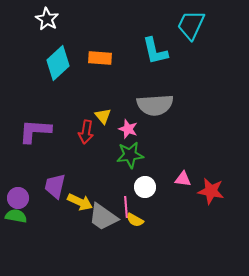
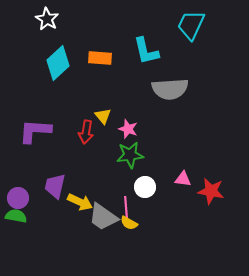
cyan L-shape: moved 9 px left
gray semicircle: moved 15 px right, 16 px up
yellow semicircle: moved 6 px left, 3 px down
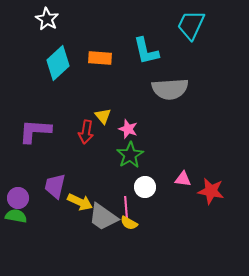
green star: rotated 24 degrees counterclockwise
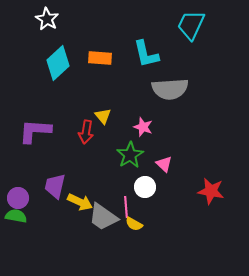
cyan L-shape: moved 3 px down
pink star: moved 15 px right, 2 px up
pink triangle: moved 19 px left, 15 px up; rotated 36 degrees clockwise
yellow semicircle: moved 5 px right, 1 px down
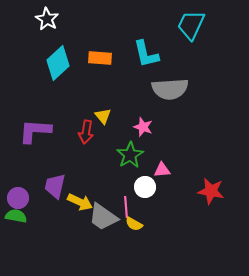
pink triangle: moved 2 px left, 6 px down; rotated 48 degrees counterclockwise
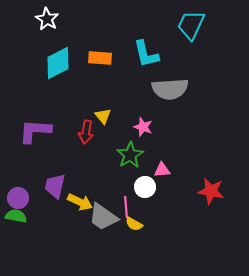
cyan diamond: rotated 16 degrees clockwise
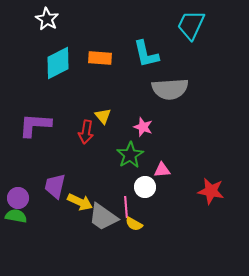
purple L-shape: moved 6 px up
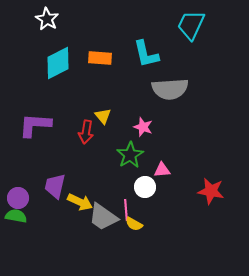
pink line: moved 3 px down
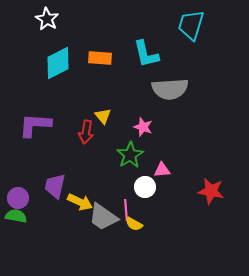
cyan trapezoid: rotated 8 degrees counterclockwise
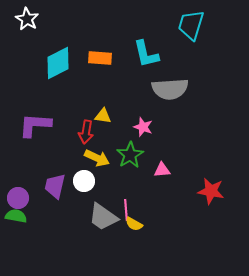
white star: moved 20 px left
yellow triangle: rotated 42 degrees counterclockwise
white circle: moved 61 px left, 6 px up
yellow arrow: moved 17 px right, 44 px up
